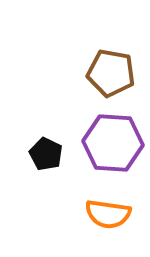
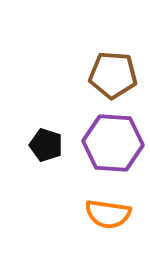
brown pentagon: moved 2 px right, 2 px down; rotated 6 degrees counterclockwise
black pentagon: moved 9 px up; rotated 8 degrees counterclockwise
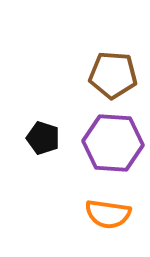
black pentagon: moved 3 px left, 7 px up
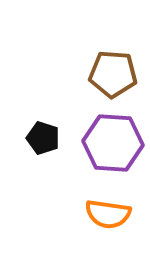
brown pentagon: moved 1 px up
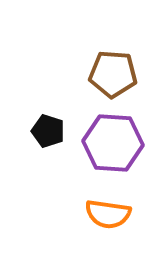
black pentagon: moved 5 px right, 7 px up
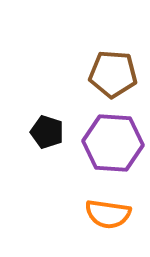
black pentagon: moved 1 px left, 1 px down
